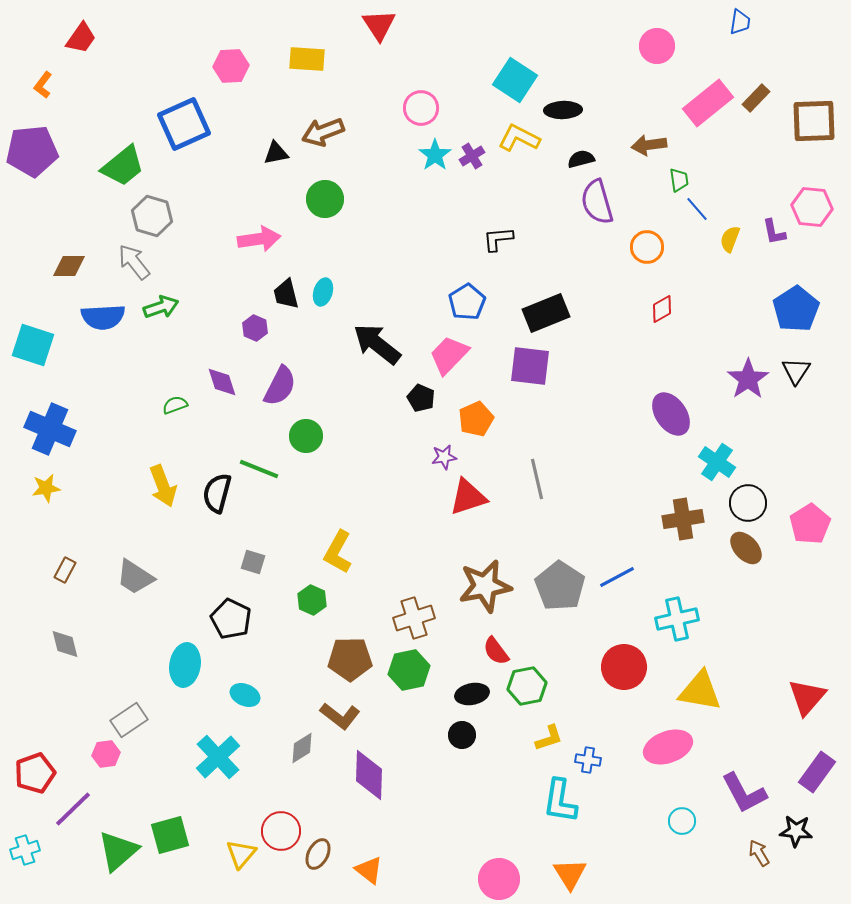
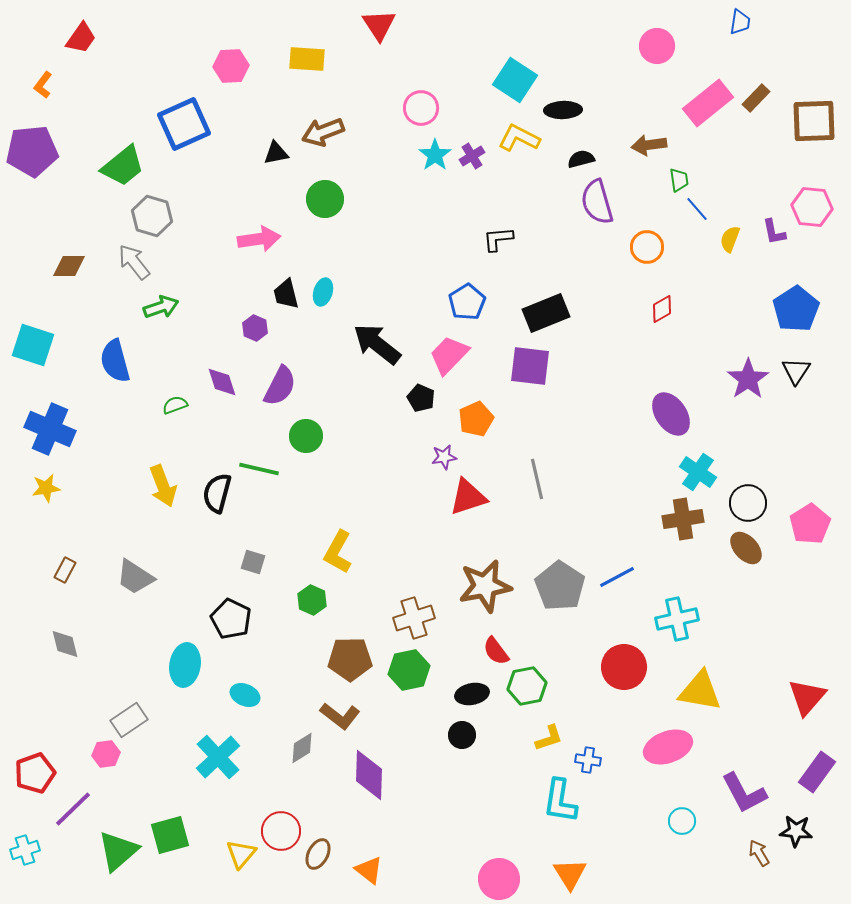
blue semicircle at (103, 317): moved 12 px right, 44 px down; rotated 78 degrees clockwise
cyan cross at (717, 462): moved 19 px left, 10 px down
green line at (259, 469): rotated 9 degrees counterclockwise
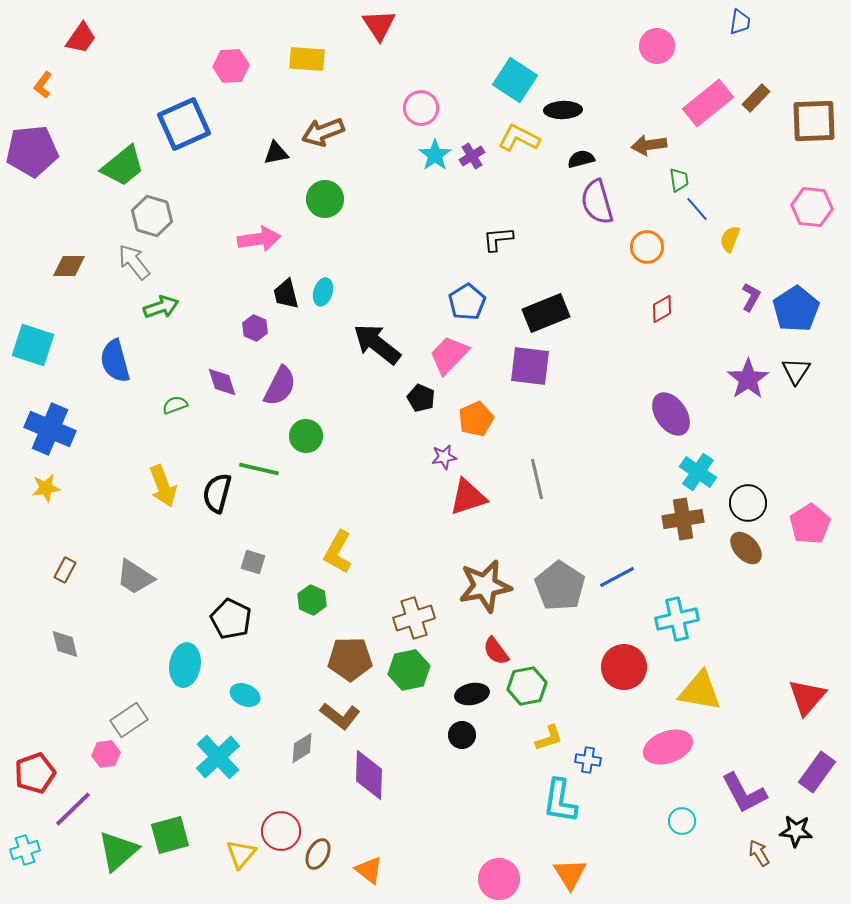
purple L-shape at (774, 232): moved 23 px left, 65 px down; rotated 140 degrees counterclockwise
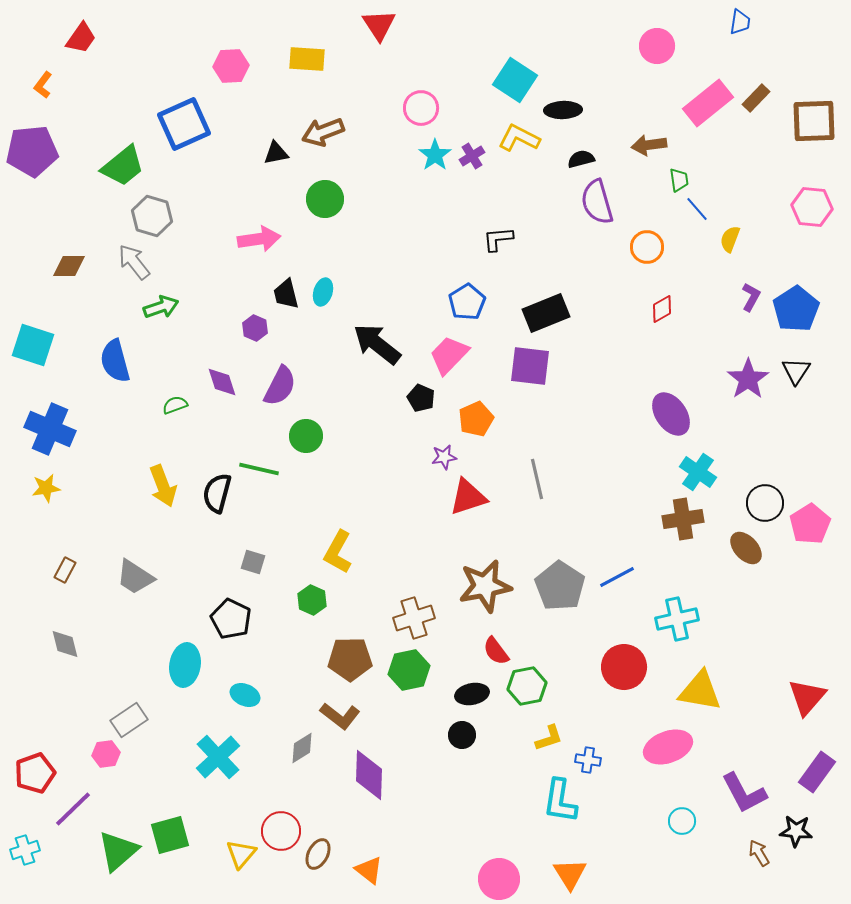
black circle at (748, 503): moved 17 px right
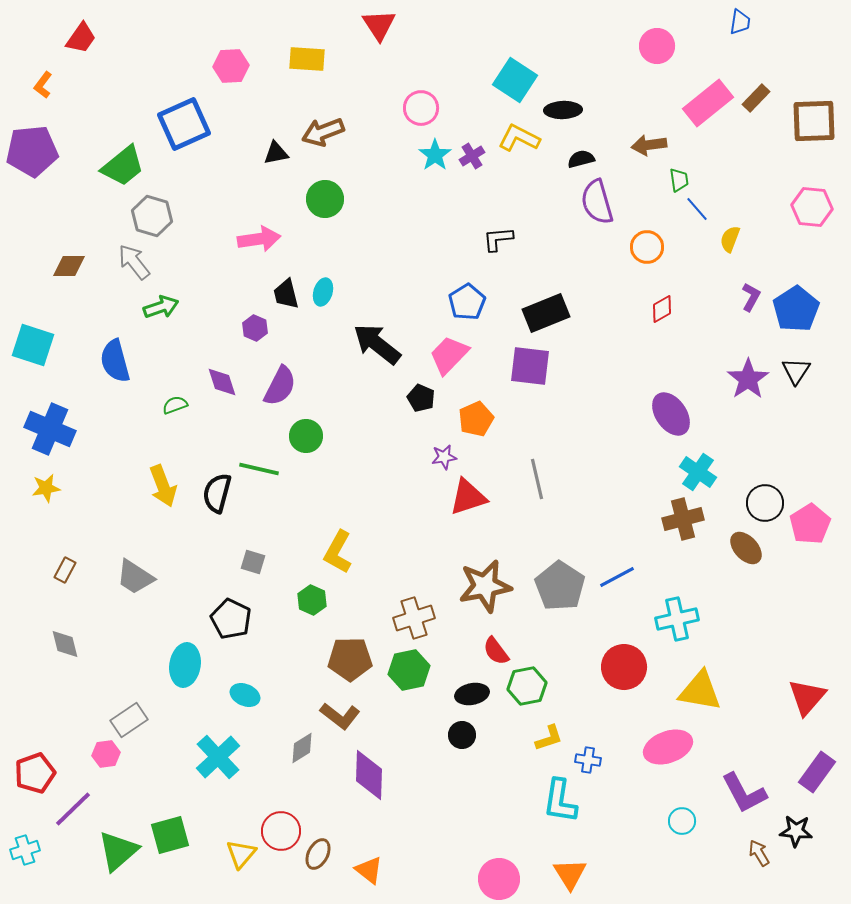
brown cross at (683, 519): rotated 6 degrees counterclockwise
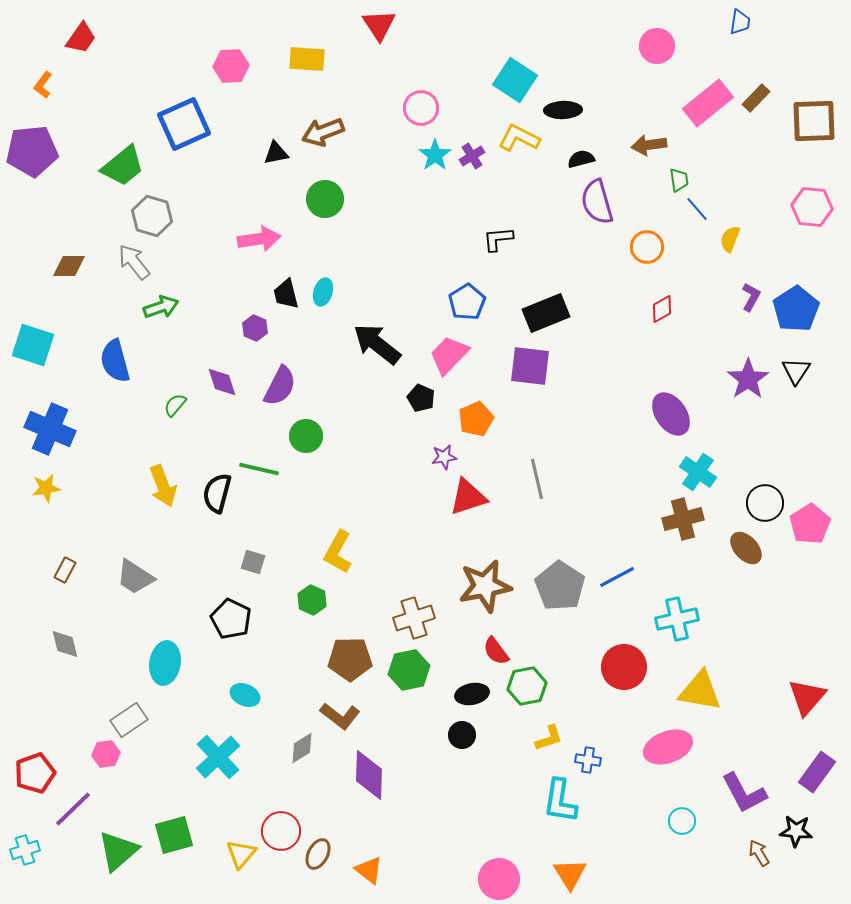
green semicircle at (175, 405): rotated 30 degrees counterclockwise
cyan ellipse at (185, 665): moved 20 px left, 2 px up
green square at (170, 835): moved 4 px right
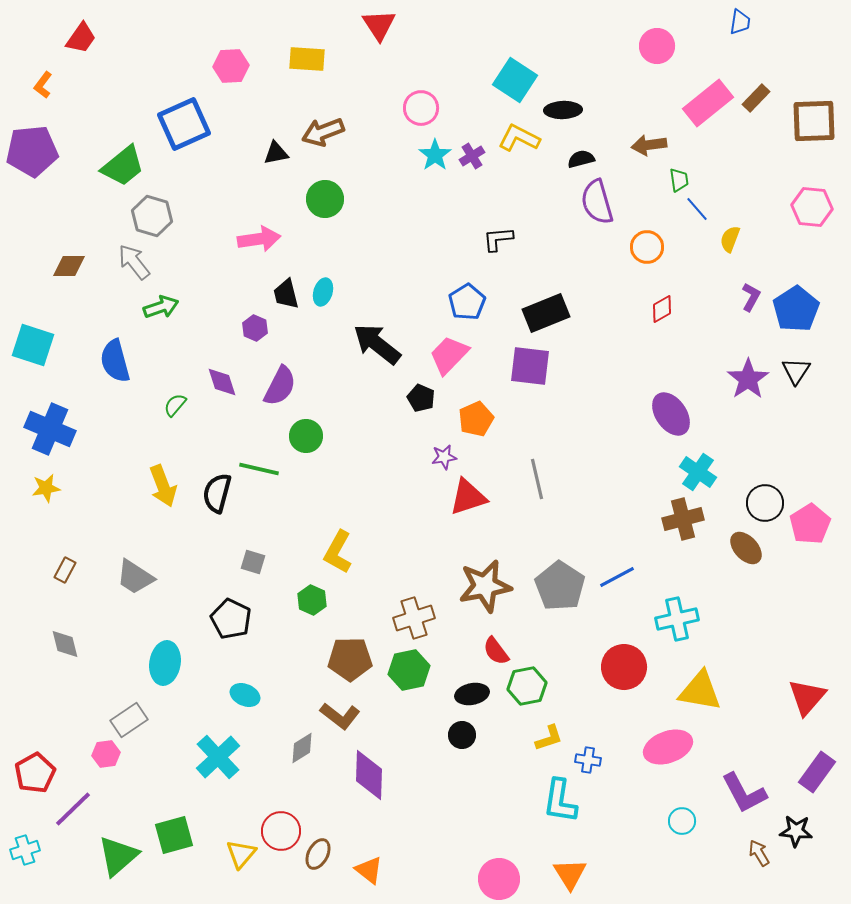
red pentagon at (35, 773): rotated 9 degrees counterclockwise
green triangle at (118, 851): moved 5 px down
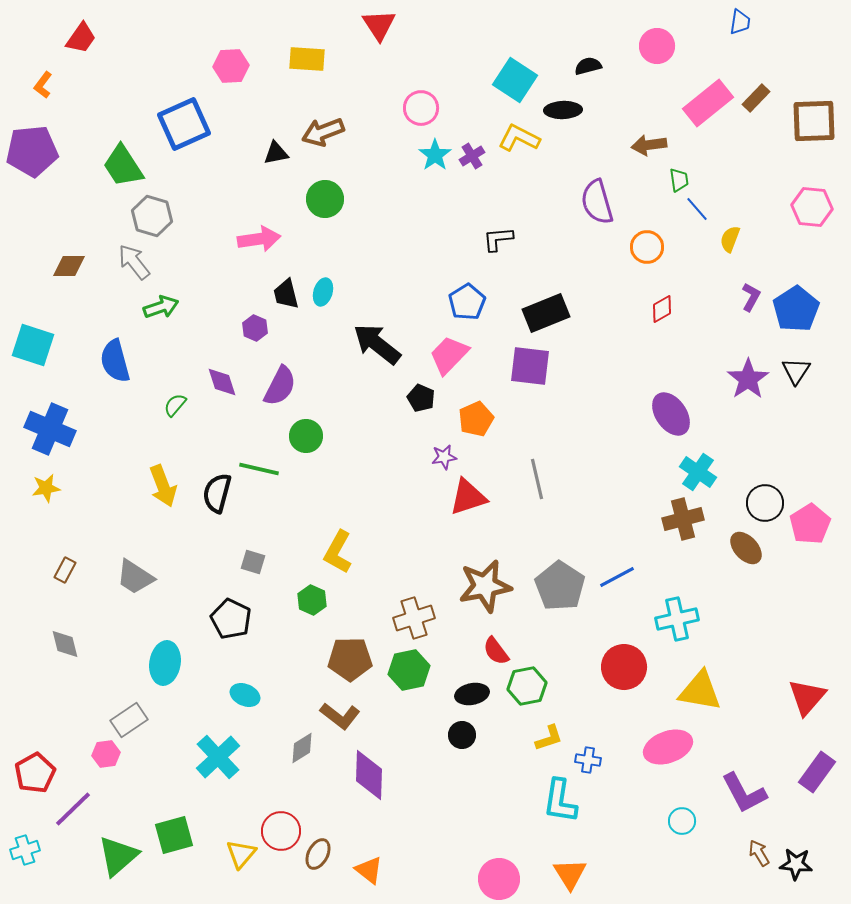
black semicircle at (581, 159): moved 7 px right, 93 px up
green trapezoid at (123, 166): rotated 96 degrees clockwise
black star at (796, 831): moved 33 px down
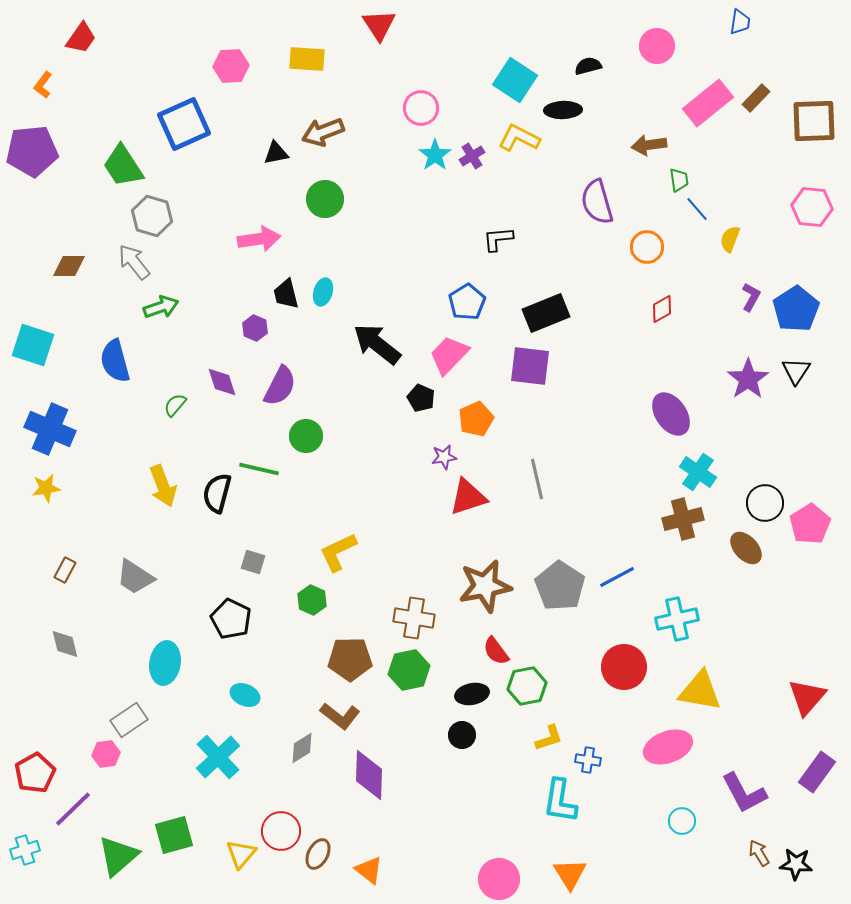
yellow L-shape at (338, 552): rotated 36 degrees clockwise
brown cross at (414, 618): rotated 27 degrees clockwise
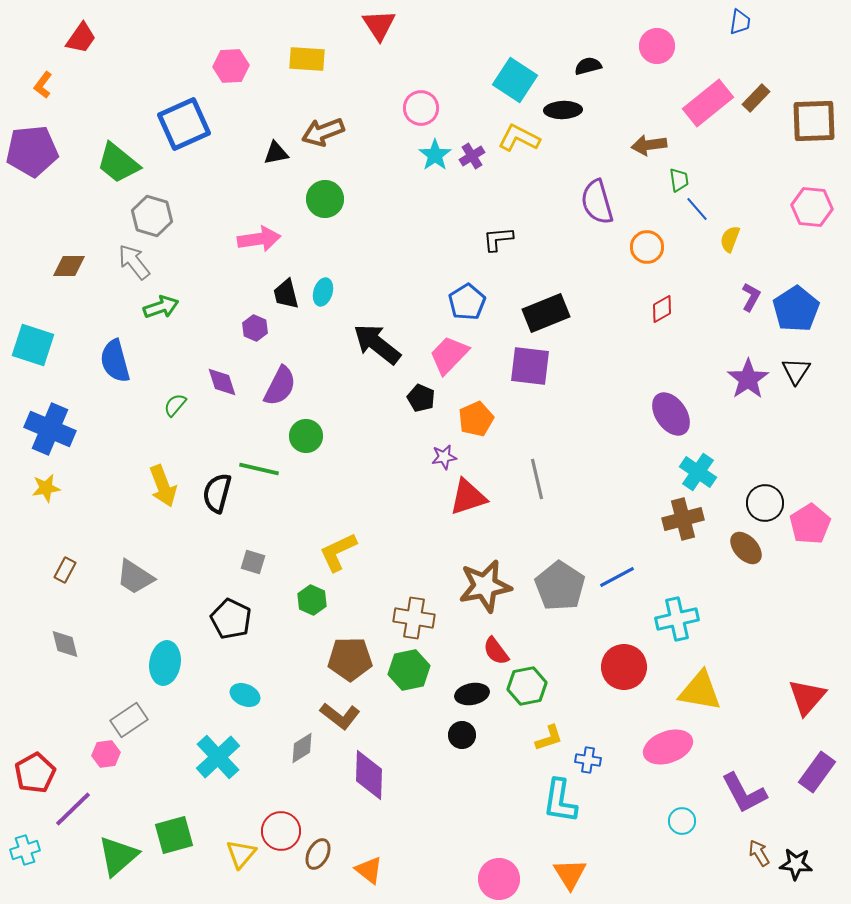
green trapezoid at (123, 166): moved 5 px left, 3 px up; rotated 18 degrees counterclockwise
